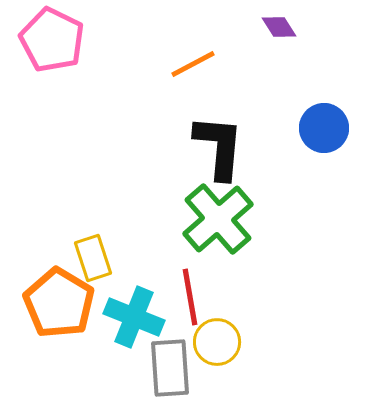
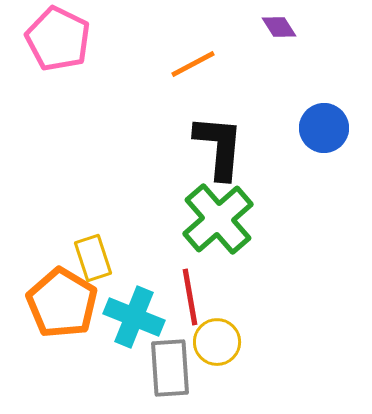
pink pentagon: moved 6 px right, 1 px up
orange pentagon: moved 3 px right
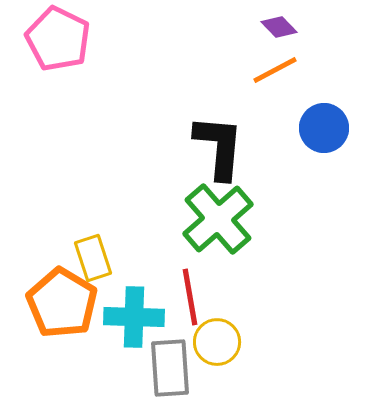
purple diamond: rotated 12 degrees counterclockwise
orange line: moved 82 px right, 6 px down
cyan cross: rotated 20 degrees counterclockwise
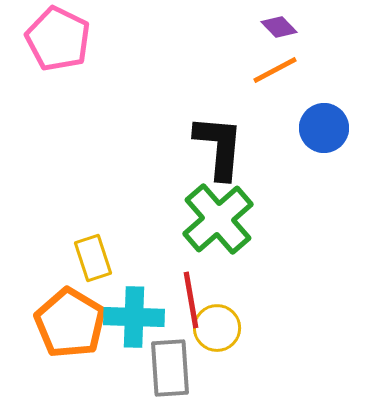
red line: moved 1 px right, 3 px down
orange pentagon: moved 8 px right, 20 px down
yellow circle: moved 14 px up
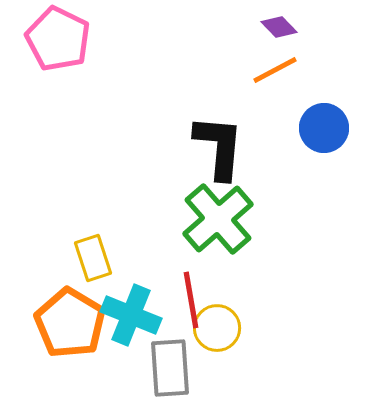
cyan cross: moved 3 px left, 2 px up; rotated 20 degrees clockwise
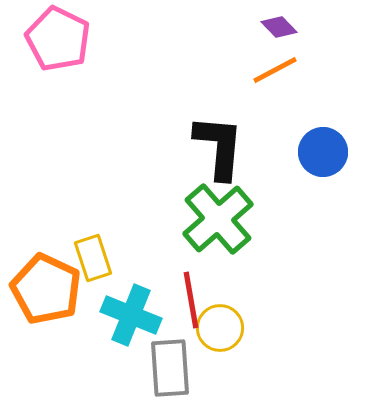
blue circle: moved 1 px left, 24 px down
orange pentagon: moved 24 px left, 34 px up; rotated 6 degrees counterclockwise
yellow circle: moved 3 px right
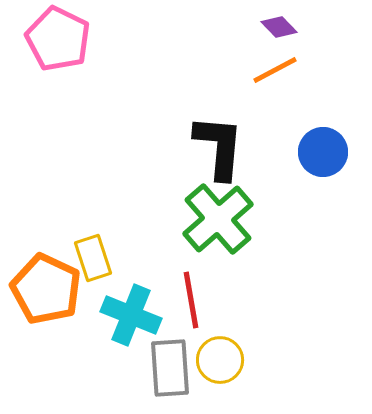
yellow circle: moved 32 px down
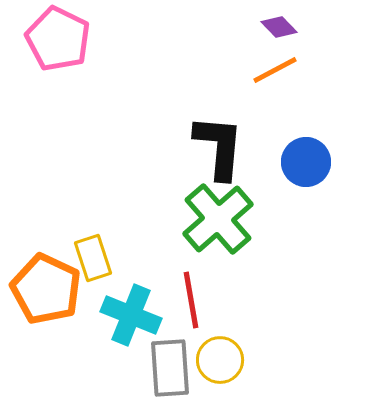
blue circle: moved 17 px left, 10 px down
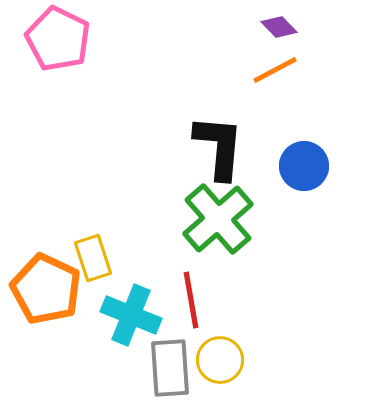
blue circle: moved 2 px left, 4 px down
